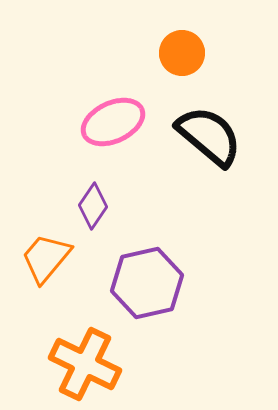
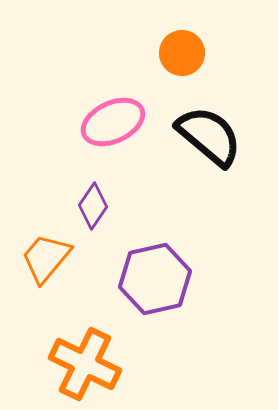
purple hexagon: moved 8 px right, 4 px up
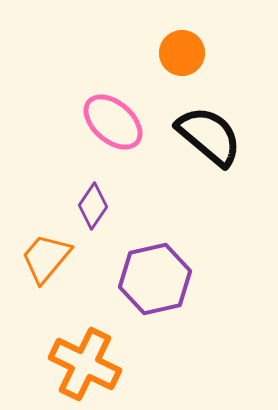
pink ellipse: rotated 66 degrees clockwise
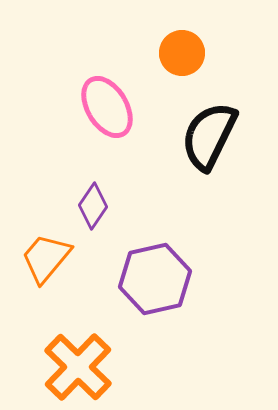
pink ellipse: moved 6 px left, 15 px up; rotated 18 degrees clockwise
black semicircle: rotated 104 degrees counterclockwise
orange cross: moved 7 px left, 3 px down; rotated 18 degrees clockwise
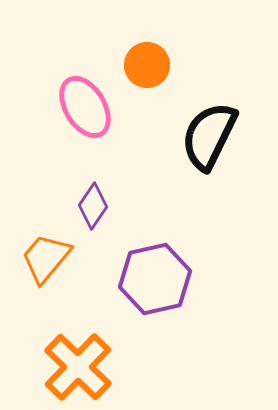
orange circle: moved 35 px left, 12 px down
pink ellipse: moved 22 px left
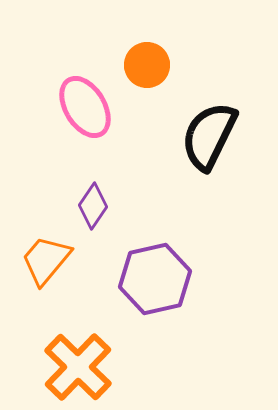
orange trapezoid: moved 2 px down
